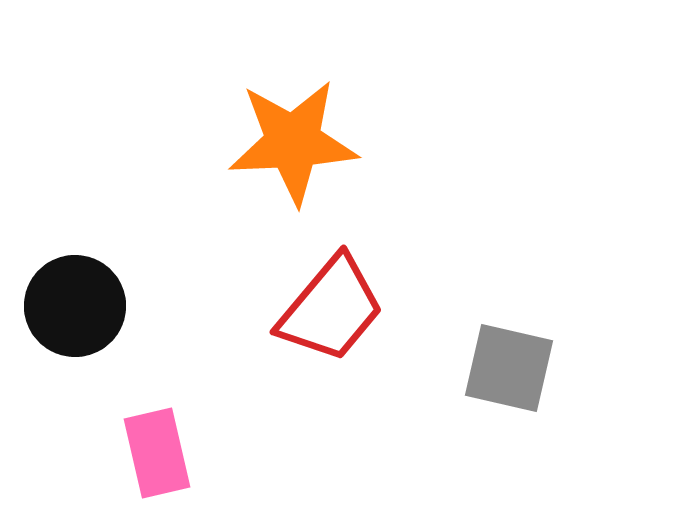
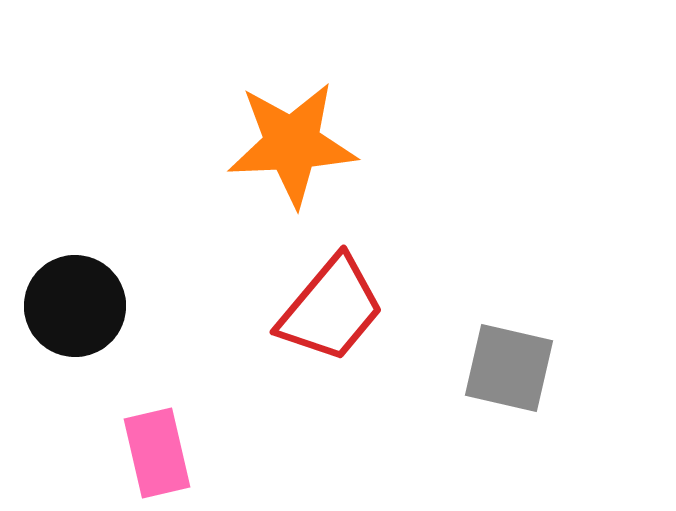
orange star: moved 1 px left, 2 px down
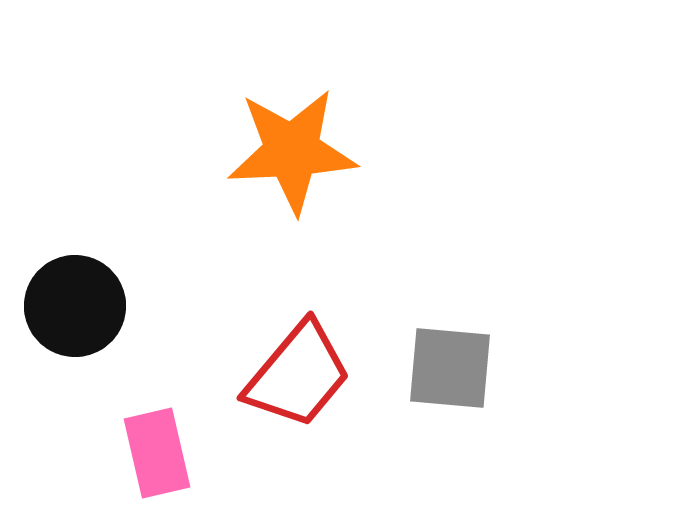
orange star: moved 7 px down
red trapezoid: moved 33 px left, 66 px down
gray square: moved 59 px left; rotated 8 degrees counterclockwise
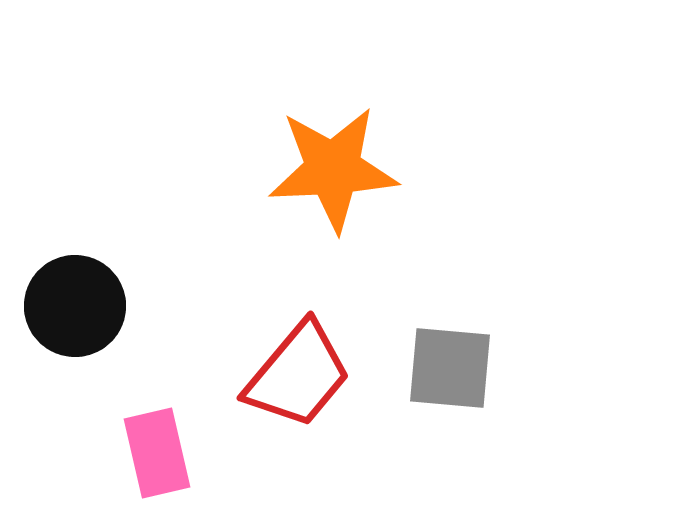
orange star: moved 41 px right, 18 px down
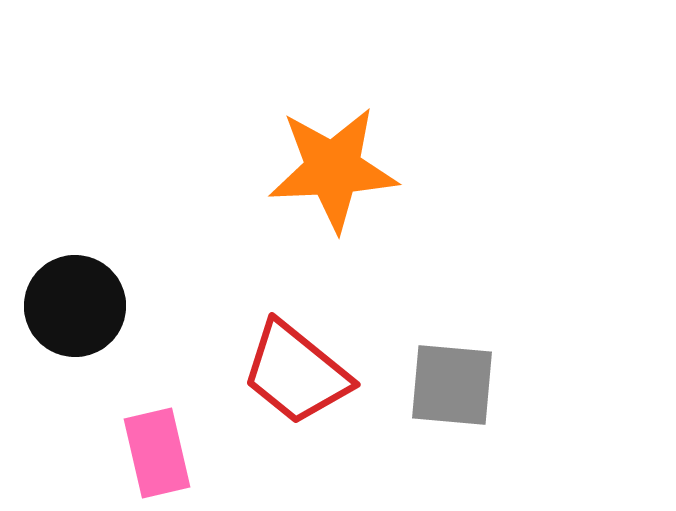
gray square: moved 2 px right, 17 px down
red trapezoid: moved 2 px left, 2 px up; rotated 89 degrees clockwise
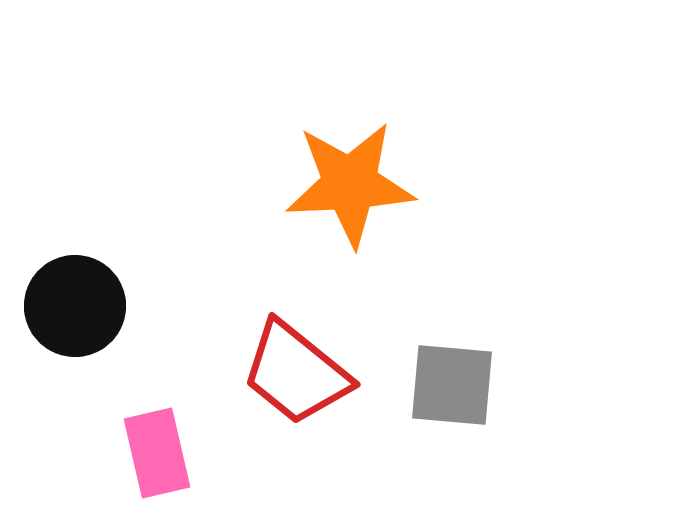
orange star: moved 17 px right, 15 px down
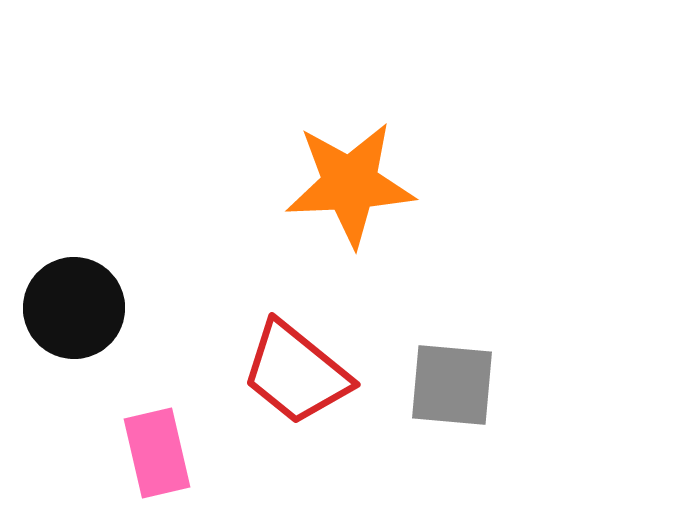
black circle: moved 1 px left, 2 px down
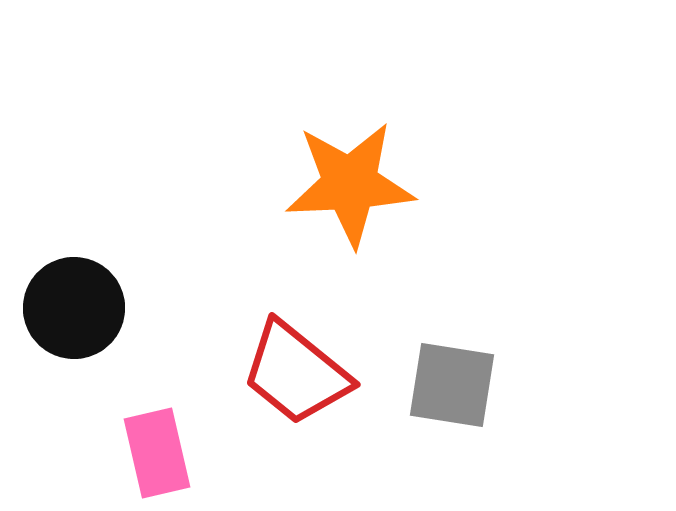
gray square: rotated 4 degrees clockwise
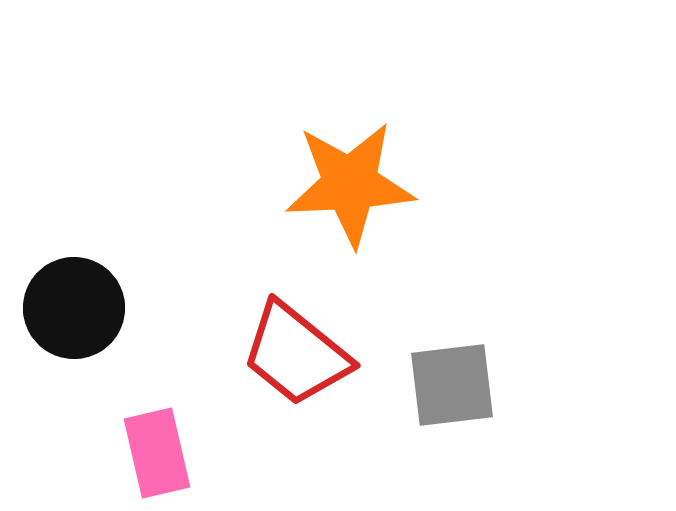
red trapezoid: moved 19 px up
gray square: rotated 16 degrees counterclockwise
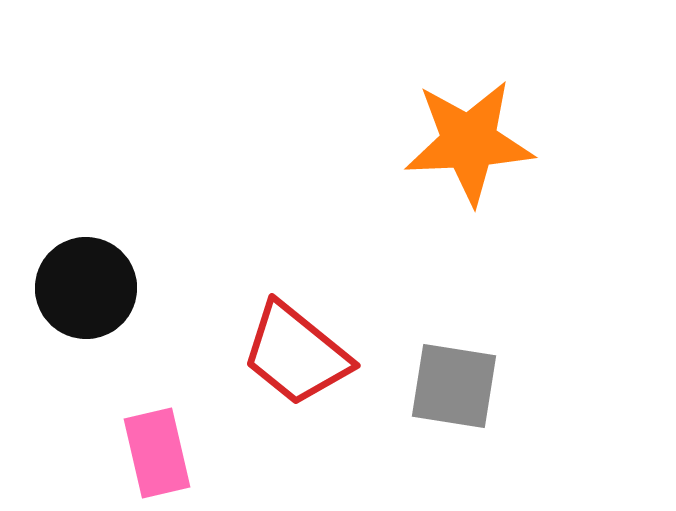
orange star: moved 119 px right, 42 px up
black circle: moved 12 px right, 20 px up
gray square: moved 2 px right, 1 px down; rotated 16 degrees clockwise
